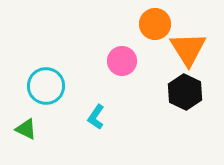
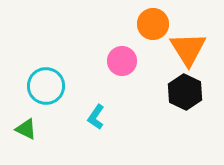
orange circle: moved 2 px left
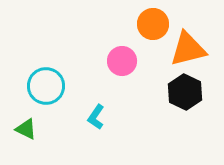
orange triangle: rotated 48 degrees clockwise
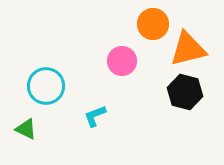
black hexagon: rotated 12 degrees counterclockwise
cyan L-shape: moved 1 px left, 1 px up; rotated 35 degrees clockwise
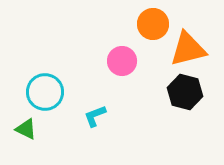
cyan circle: moved 1 px left, 6 px down
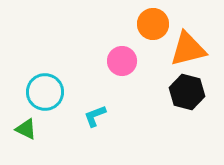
black hexagon: moved 2 px right
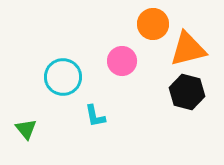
cyan circle: moved 18 px right, 15 px up
cyan L-shape: rotated 80 degrees counterclockwise
green triangle: rotated 25 degrees clockwise
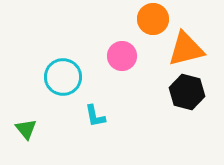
orange circle: moved 5 px up
orange triangle: moved 2 px left
pink circle: moved 5 px up
